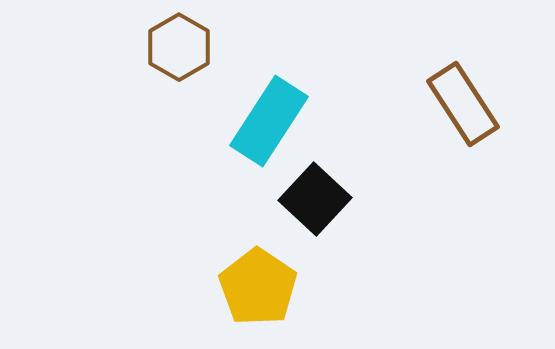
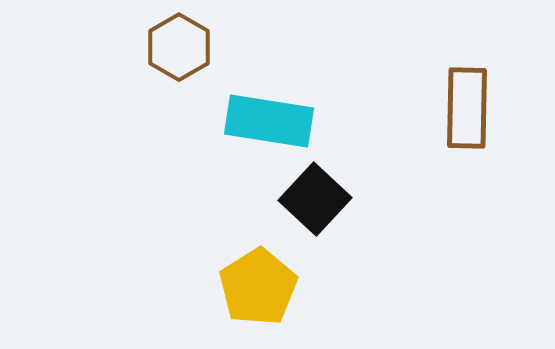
brown rectangle: moved 4 px right, 4 px down; rotated 34 degrees clockwise
cyan rectangle: rotated 66 degrees clockwise
yellow pentagon: rotated 6 degrees clockwise
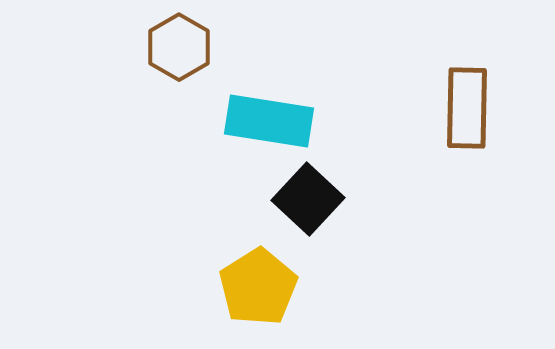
black square: moved 7 px left
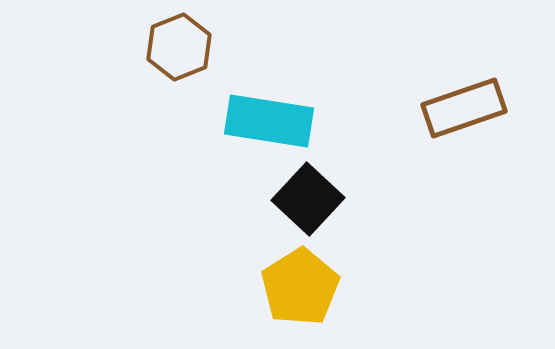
brown hexagon: rotated 8 degrees clockwise
brown rectangle: moved 3 px left; rotated 70 degrees clockwise
yellow pentagon: moved 42 px right
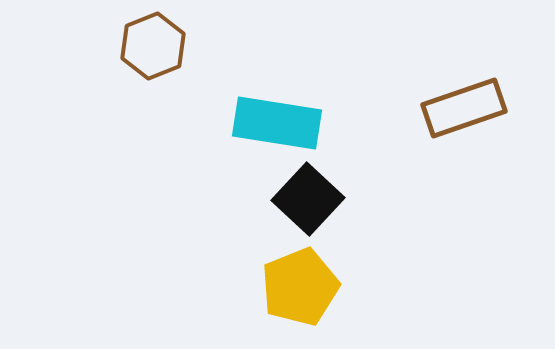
brown hexagon: moved 26 px left, 1 px up
cyan rectangle: moved 8 px right, 2 px down
yellow pentagon: rotated 10 degrees clockwise
